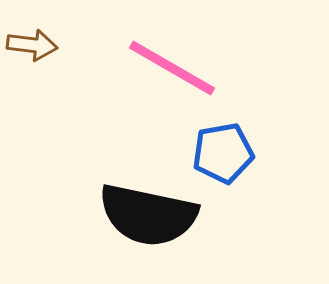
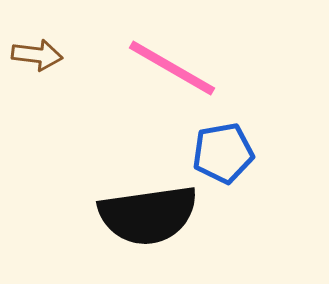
brown arrow: moved 5 px right, 10 px down
black semicircle: rotated 20 degrees counterclockwise
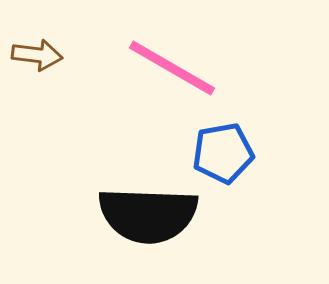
black semicircle: rotated 10 degrees clockwise
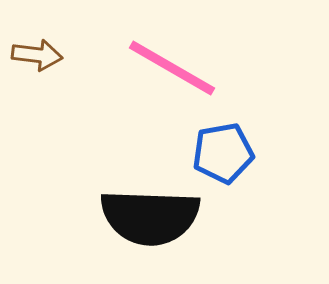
black semicircle: moved 2 px right, 2 px down
